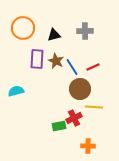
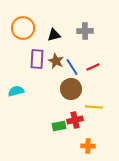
brown circle: moved 9 px left
red cross: moved 1 px right, 2 px down; rotated 14 degrees clockwise
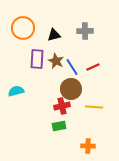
red cross: moved 13 px left, 14 px up
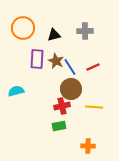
blue line: moved 2 px left
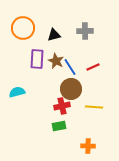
cyan semicircle: moved 1 px right, 1 px down
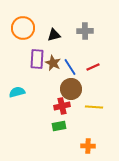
brown star: moved 3 px left, 2 px down
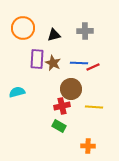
blue line: moved 9 px right, 4 px up; rotated 54 degrees counterclockwise
green rectangle: rotated 40 degrees clockwise
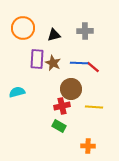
red line: rotated 64 degrees clockwise
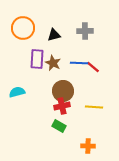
brown circle: moved 8 px left, 2 px down
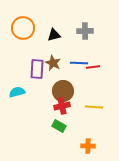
purple rectangle: moved 10 px down
red line: rotated 48 degrees counterclockwise
